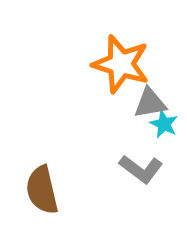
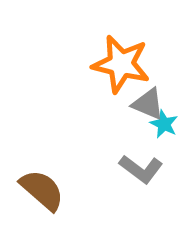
orange star: rotated 4 degrees counterclockwise
gray triangle: moved 2 px left, 1 px down; rotated 33 degrees clockwise
brown semicircle: rotated 144 degrees clockwise
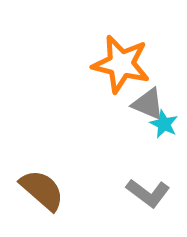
gray L-shape: moved 7 px right, 24 px down
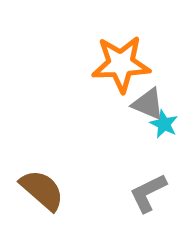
orange star: rotated 16 degrees counterclockwise
gray L-shape: rotated 117 degrees clockwise
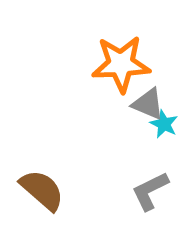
gray L-shape: moved 2 px right, 2 px up
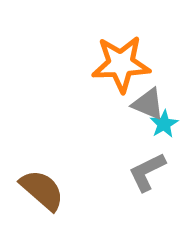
cyan star: rotated 16 degrees clockwise
gray L-shape: moved 3 px left, 19 px up
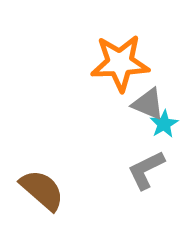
orange star: moved 1 px left, 1 px up
gray L-shape: moved 1 px left, 2 px up
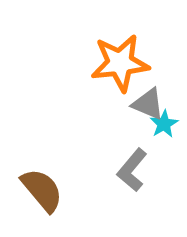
orange star: rotated 4 degrees counterclockwise
gray L-shape: moved 14 px left; rotated 24 degrees counterclockwise
brown semicircle: rotated 9 degrees clockwise
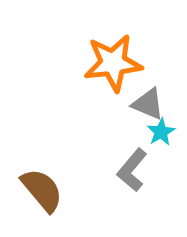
orange star: moved 7 px left
cyan star: moved 3 px left, 8 px down
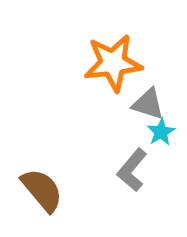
gray triangle: rotated 6 degrees counterclockwise
